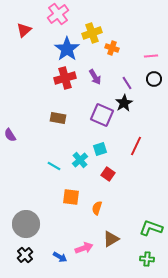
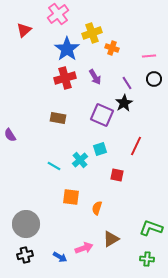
pink line: moved 2 px left
red square: moved 9 px right, 1 px down; rotated 24 degrees counterclockwise
black cross: rotated 28 degrees clockwise
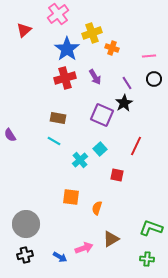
cyan square: rotated 24 degrees counterclockwise
cyan line: moved 25 px up
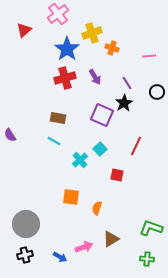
black circle: moved 3 px right, 13 px down
pink arrow: moved 1 px up
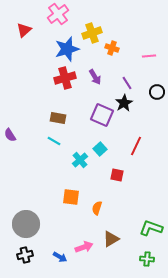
blue star: rotated 20 degrees clockwise
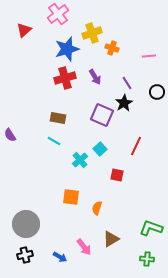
pink arrow: rotated 72 degrees clockwise
